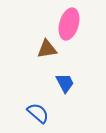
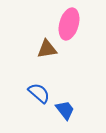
blue trapezoid: moved 27 px down; rotated 10 degrees counterclockwise
blue semicircle: moved 1 px right, 20 px up
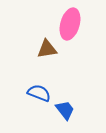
pink ellipse: moved 1 px right
blue semicircle: rotated 20 degrees counterclockwise
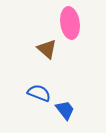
pink ellipse: moved 1 px up; rotated 24 degrees counterclockwise
brown triangle: rotated 50 degrees clockwise
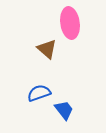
blue semicircle: rotated 40 degrees counterclockwise
blue trapezoid: moved 1 px left
